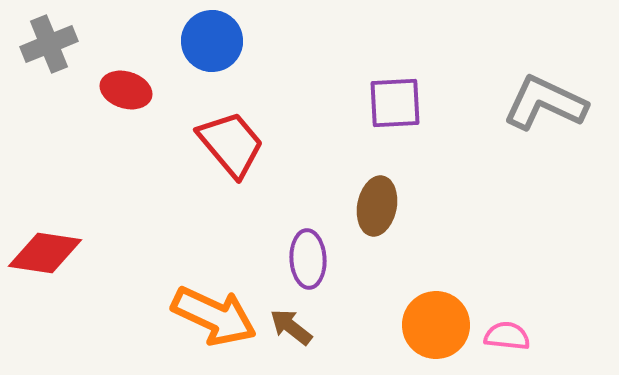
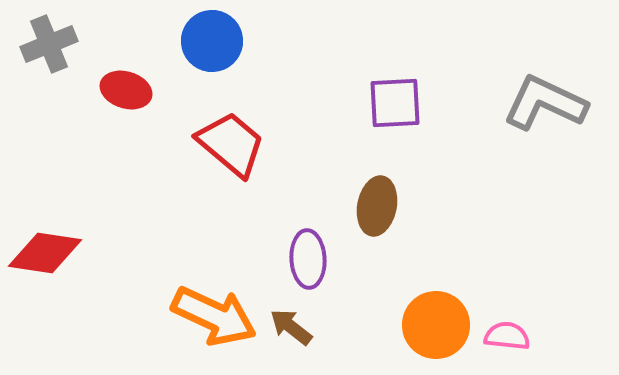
red trapezoid: rotated 10 degrees counterclockwise
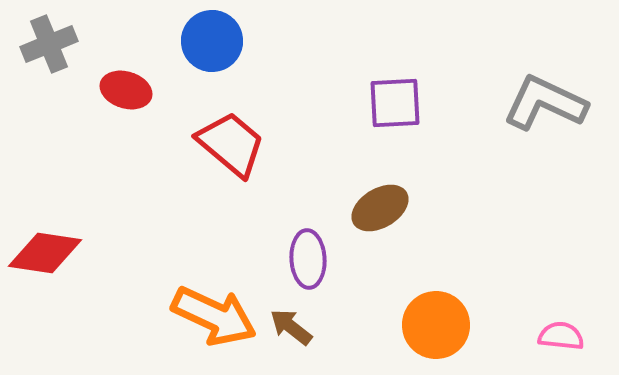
brown ellipse: moved 3 px right, 2 px down; rotated 48 degrees clockwise
pink semicircle: moved 54 px right
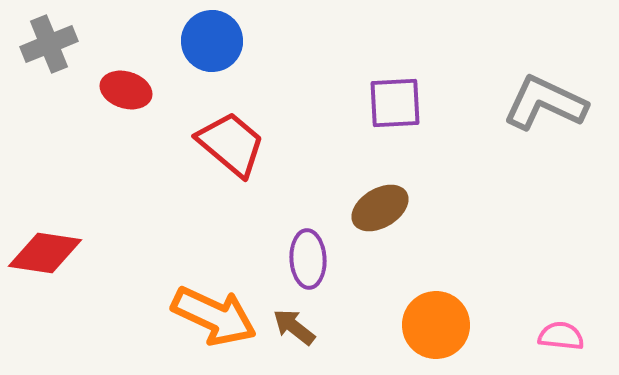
brown arrow: moved 3 px right
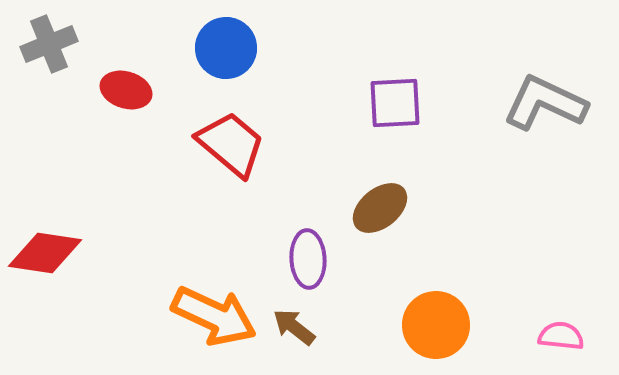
blue circle: moved 14 px right, 7 px down
brown ellipse: rotated 8 degrees counterclockwise
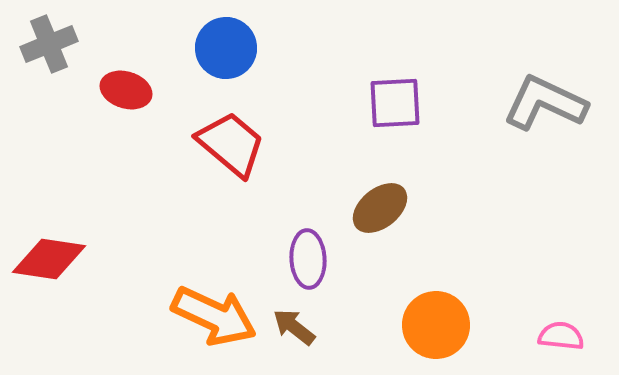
red diamond: moved 4 px right, 6 px down
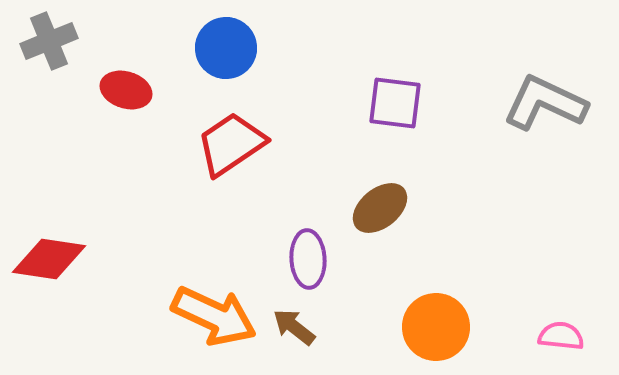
gray cross: moved 3 px up
purple square: rotated 10 degrees clockwise
red trapezoid: rotated 74 degrees counterclockwise
orange circle: moved 2 px down
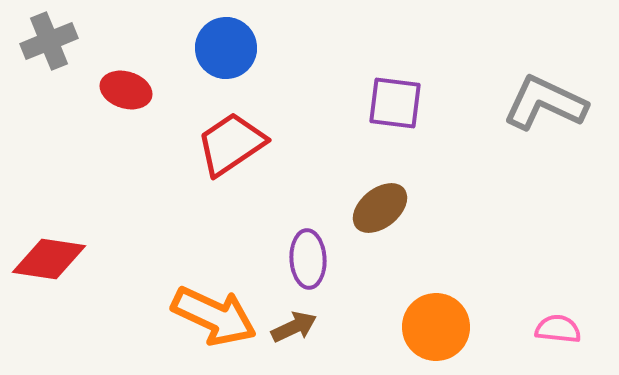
brown arrow: rotated 117 degrees clockwise
pink semicircle: moved 3 px left, 7 px up
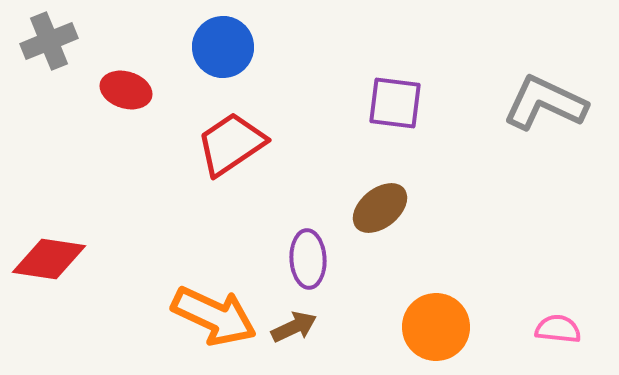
blue circle: moved 3 px left, 1 px up
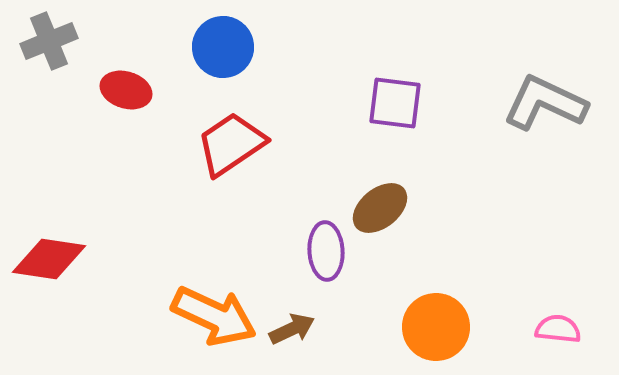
purple ellipse: moved 18 px right, 8 px up
brown arrow: moved 2 px left, 2 px down
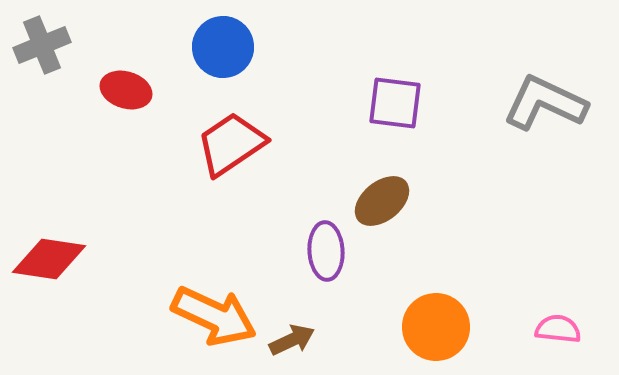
gray cross: moved 7 px left, 4 px down
brown ellipse: moved 2 px right, 7 px up
brown arrow: moved 11 px down
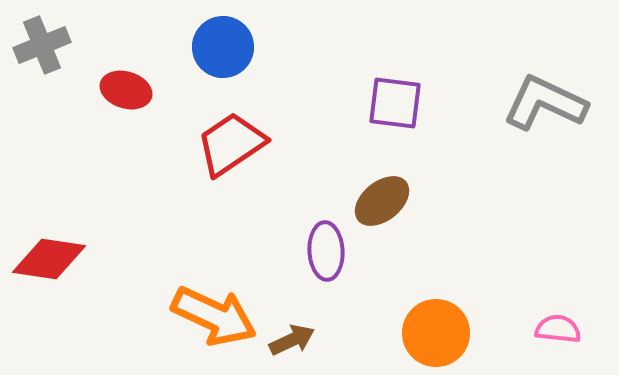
orange circle: moved 6 px down
